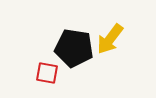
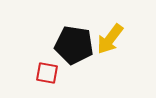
black pentagon: moved 3 px up
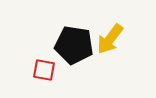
red square: moved 3 px left, 3 px up
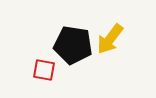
black pentagon: moved 1 px left
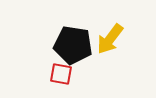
red square: moved 17 px right, 4 px down
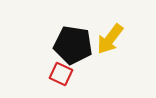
red square: rotated 15 degrees clockwise
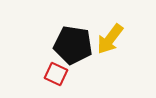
red square: moved 5 px left
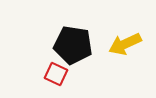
yellow arrow: moved 15 px right, 5 px down; rotated 28 degrees clockwise
